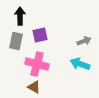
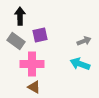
gray rectangle: rotated 66 degrees counterclockwise
pink cross: moved 5 px left; rotated 15 degrees counterclockwise
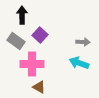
black arrow: moved 2 px right, 1 px up
purple square: rotated 35 degrees counterclockwise
gray arrow: moved 1 px left, 1 px down; rotated 24 degrees clockwise
cyan arrow: moved 1 px left, 1 px up
brown triangle: moved 5 px right
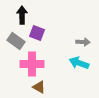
purple square: moved 3 px left, 2 px up; rotated 21 degrees counterclockwise
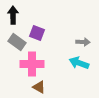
black arrow: moved 9 px left
gray rectangle: moved 1 px right, 1 px down
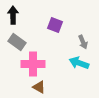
purple square: moved 18 px right, 8 px up
gray arrow: rotated 64 degrees clockwise
pink cross: moved 1 px right
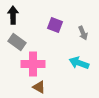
gray arrow: moved 9 px up
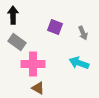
purple square: moved 2 px down
brown triangle: moved 1 px left, 1 px down
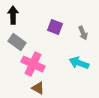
pink cross: rotated 25 degrees clockwise
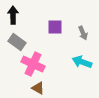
purple square: rotated 21 degrees counterclockwise
cyan arrow: moved 3 px right, 1 px up
